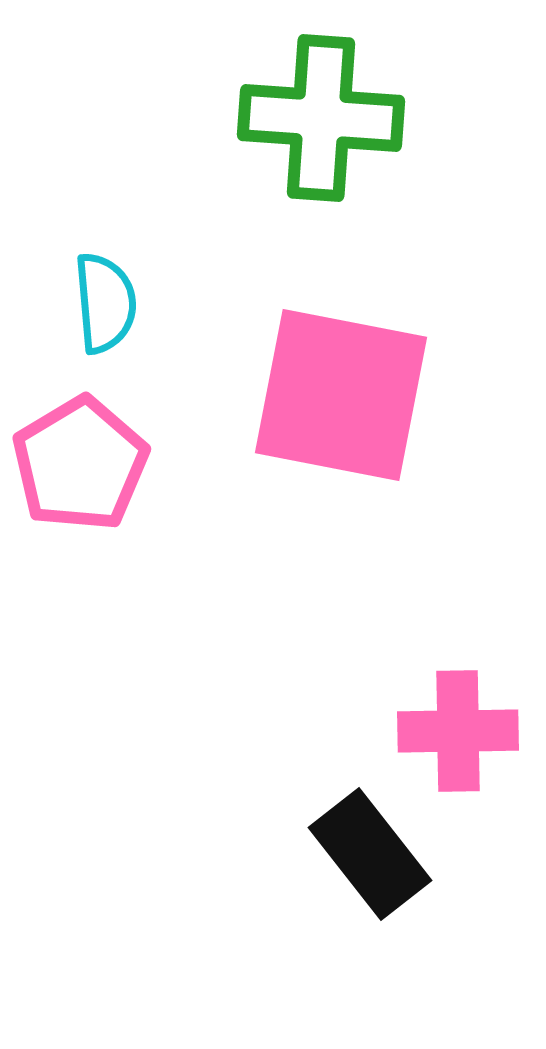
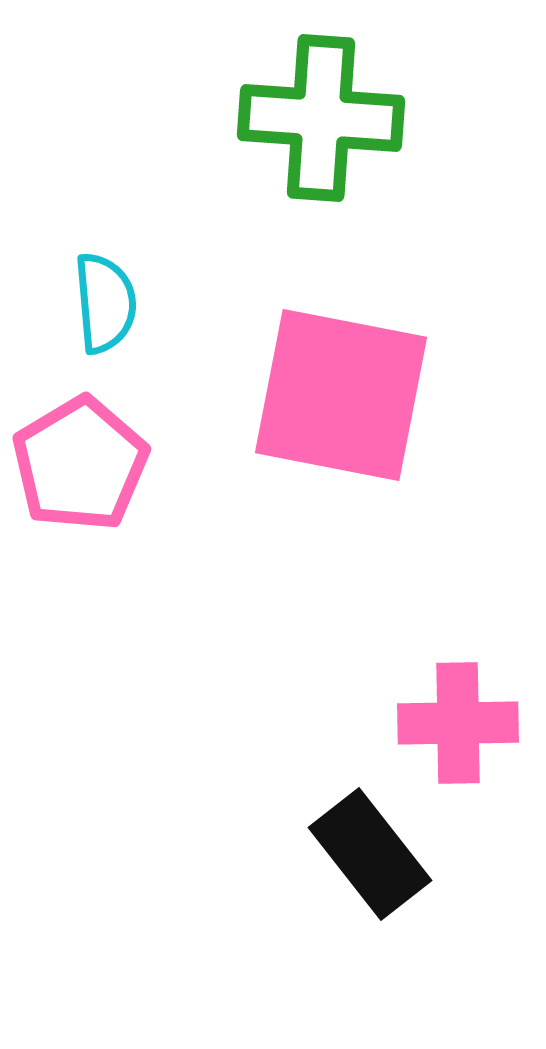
pink cross: moved 8 px up
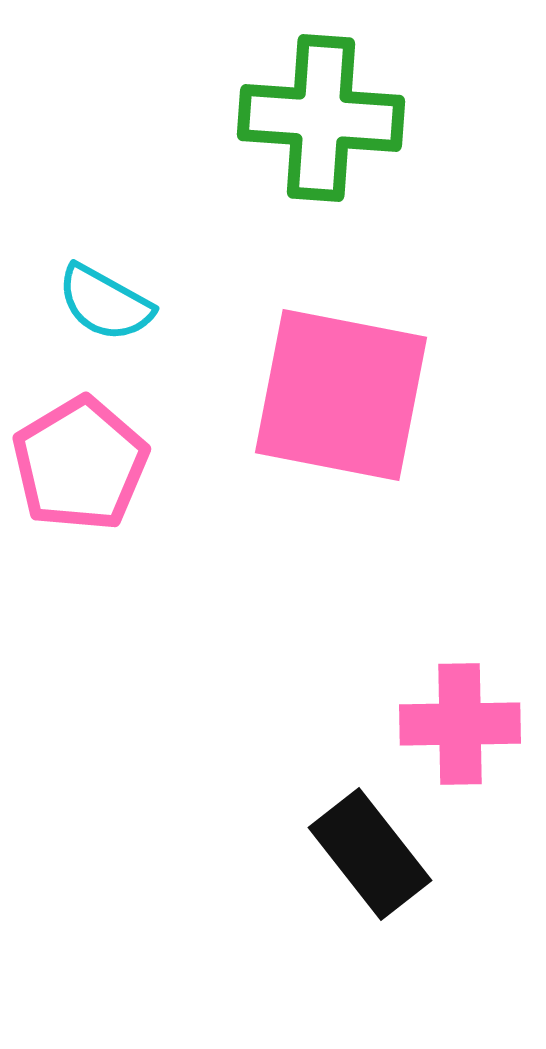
cyan semicircle: rotated 124 degrees clockwise
pink cross: moved 2 px right, 1 px down
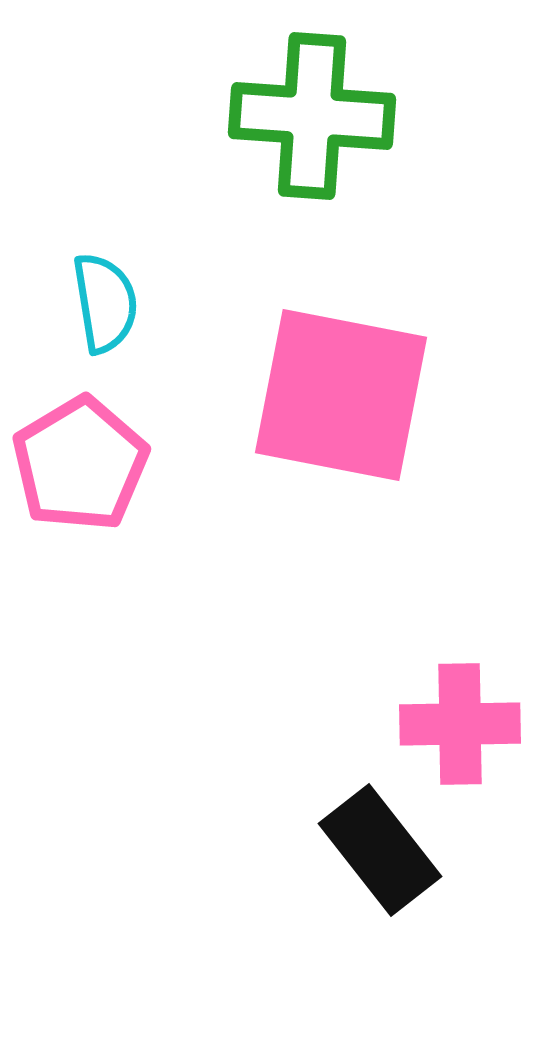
green cross: moved 9 px left, 2 px up
cyan semicircle: rotated 128 degrees counterclockwise
black rectangle: moved 10 px right, 4 px up
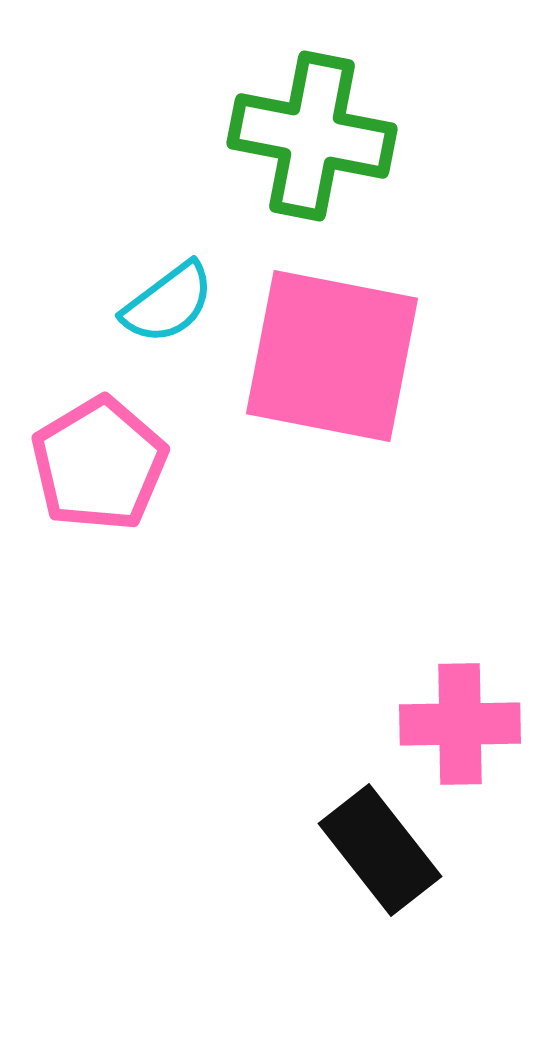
green cross: moved 20 px down; rotated 7 degrees clockwise
cyan semicircle: moved 63 px right; rotated 62 degrees clockwise
pink square: moved 9 px left, 39 px up
pink pentagon: moved 19 px right
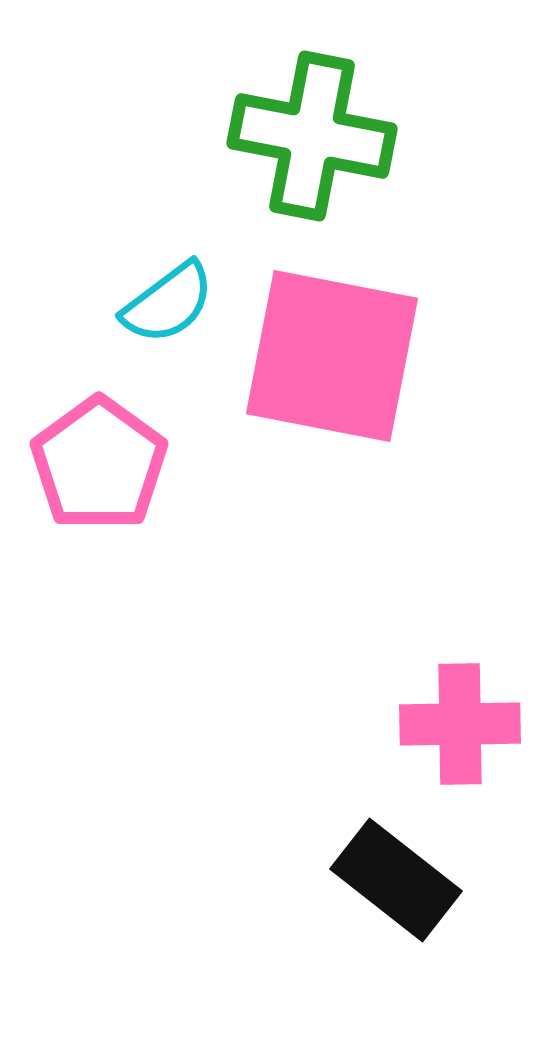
pink pentagon: rotated 5 degrees counterclockwise
black rectangle: moved 16 px right, 30 px down; rotated 14 degrees counterclockwise
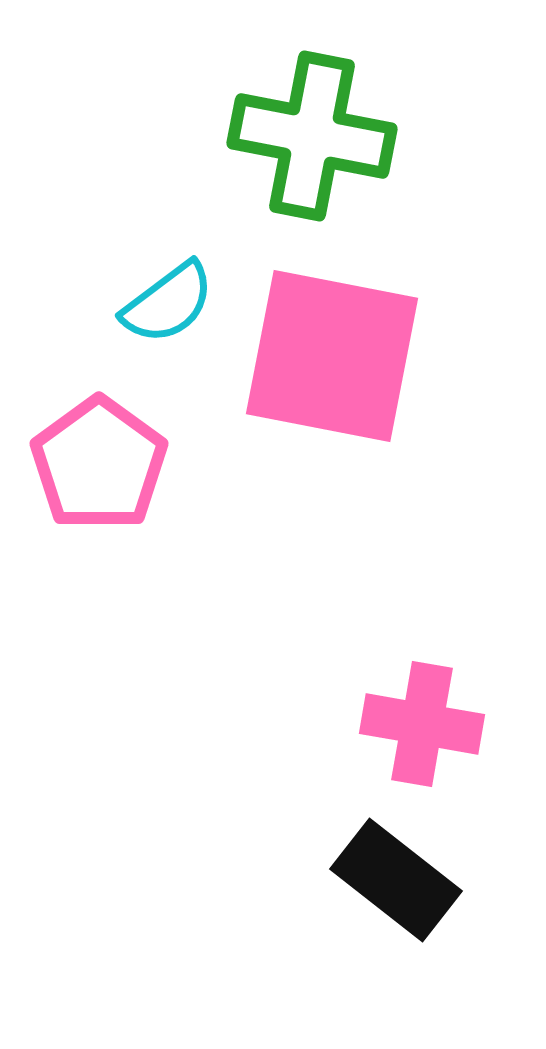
pink cross: moved 38 px left; rotated 11 degrees clockwise
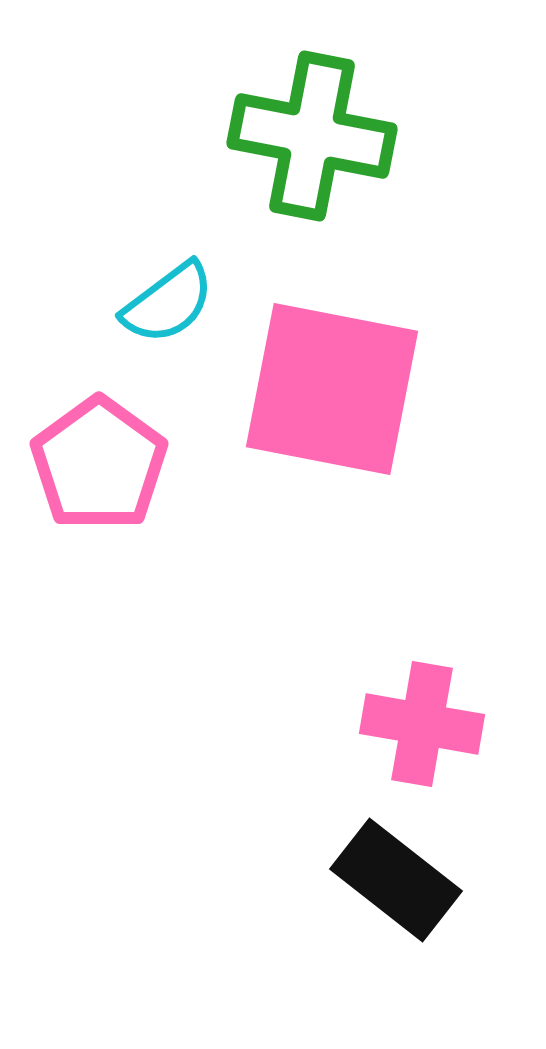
pink square: moved 33 px down
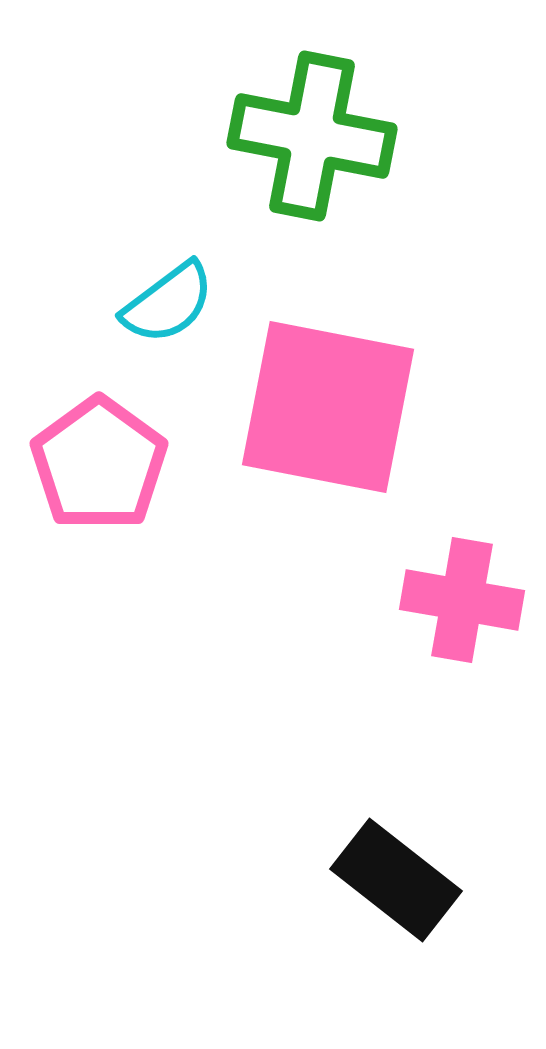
pink square: moved 4 px left, 18 px down
pink cross: moved 40 px right, 124 px up
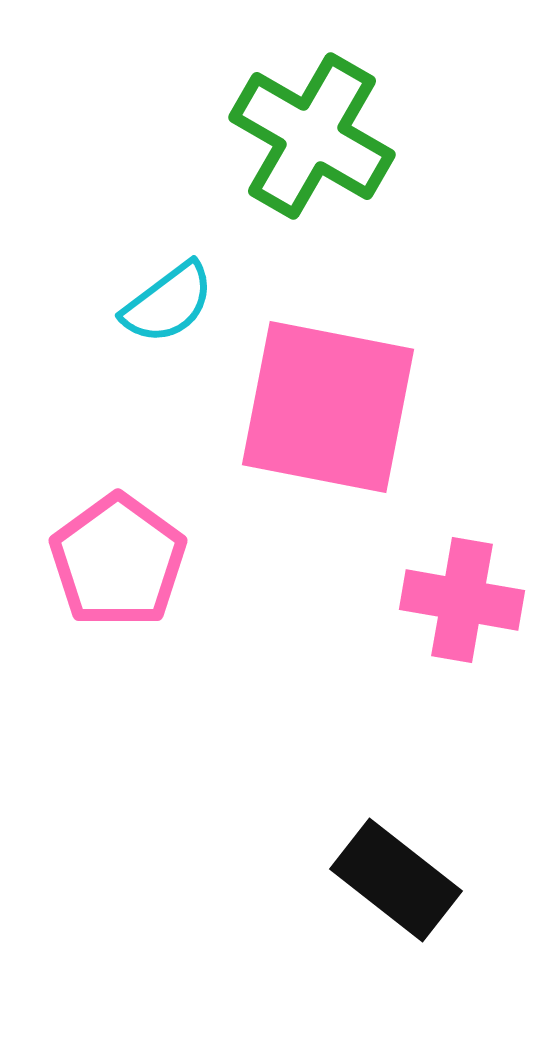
green cross: rotated 19 degrees clockwise
pink pentagon: moved 19 px right, 97 px down
